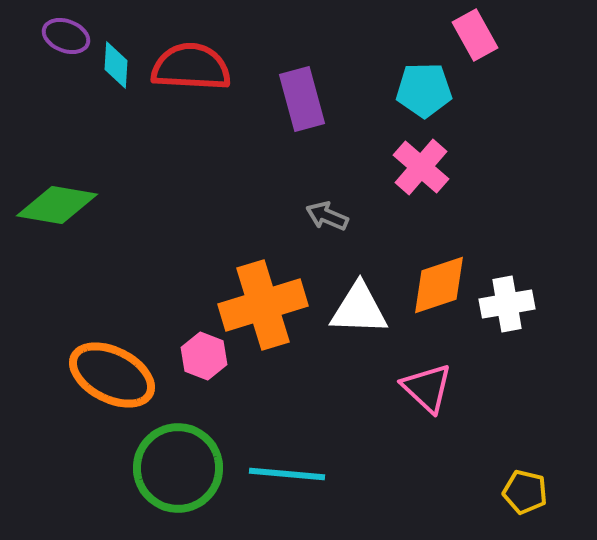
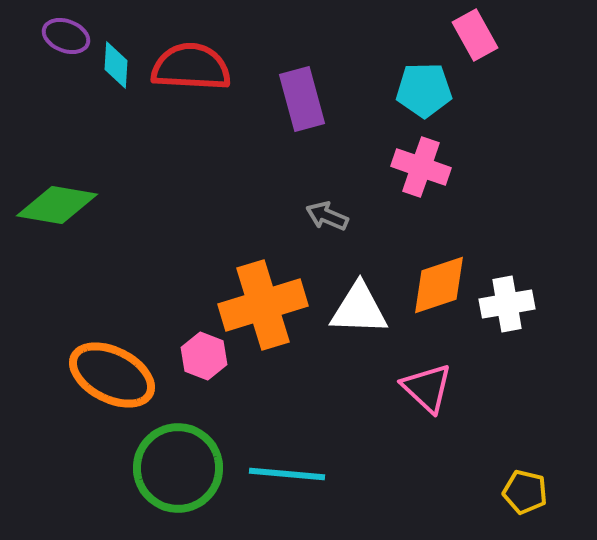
pink cross: rotated 22 degrees counterclockwise
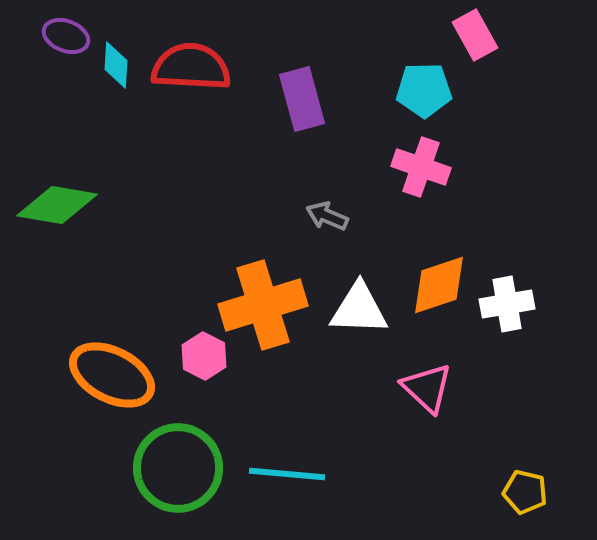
pink hexagon: rotated 6 degrees clockwise
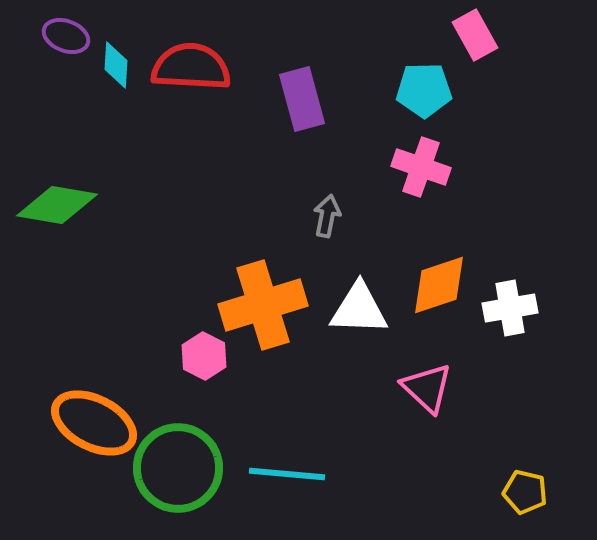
gray arrow: rotated 78 degrees clockwise
white cross: moved 3 px right, 4 px down
orange ellipse: moved 18 px left, 48 px down
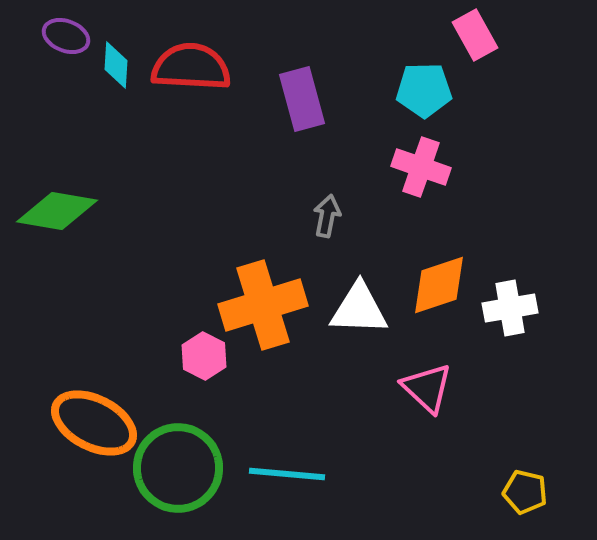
green diamond: moved 6 px down
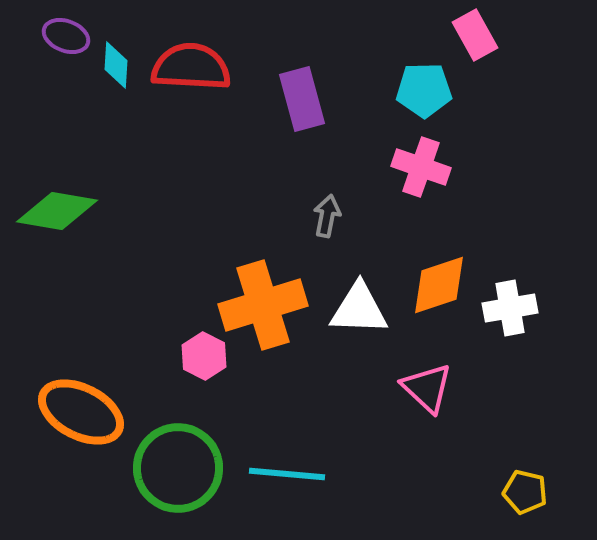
orange ellipse: moved 13 px left, 11 px up
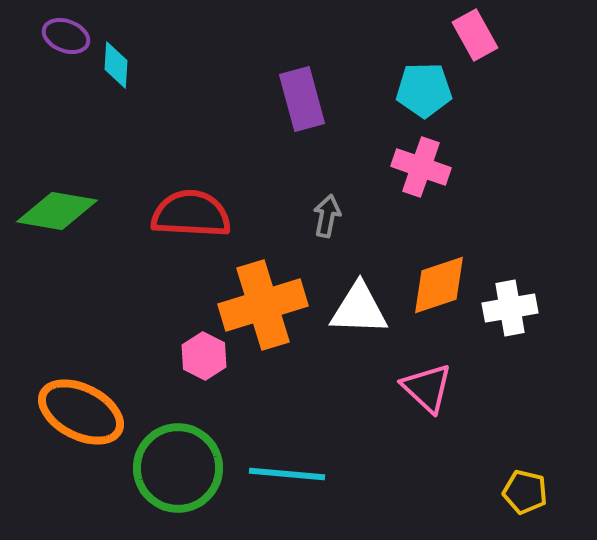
red semicircle: moved 147 px down
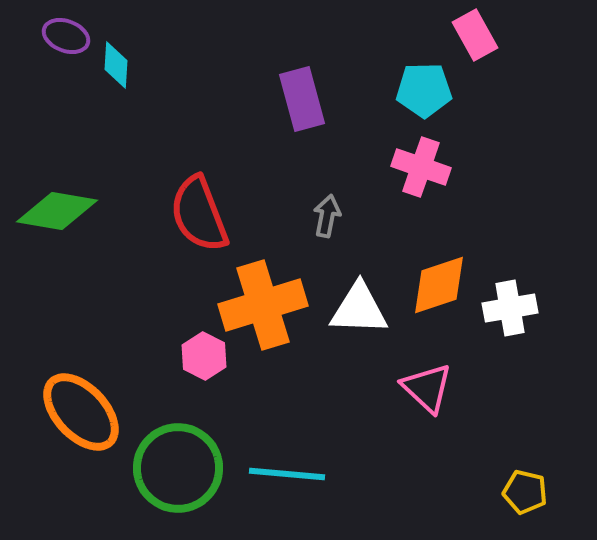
red semicircle: moved 8 px right; rotated 114 degrees counterclockwise
orange ellipse: rotated 20 degrees clockwise
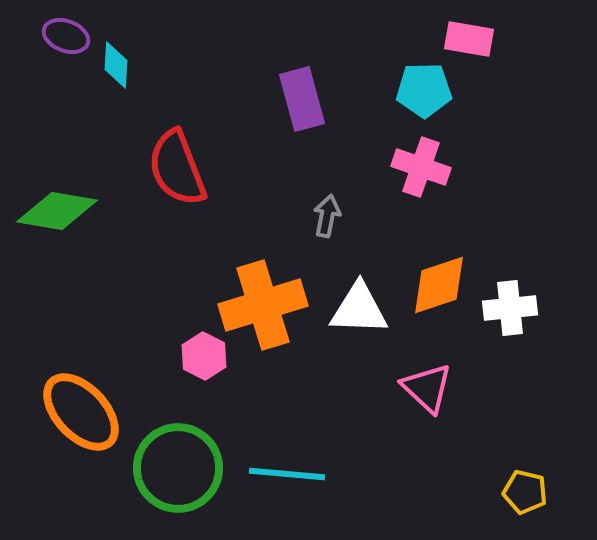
pink rectangle: moved 6 px left, 4 px down; rotated 51 degrees counterclockwise
red semicircle: moved 22 px left, 46 px up
white cross: rotated 4 degrees clockwise
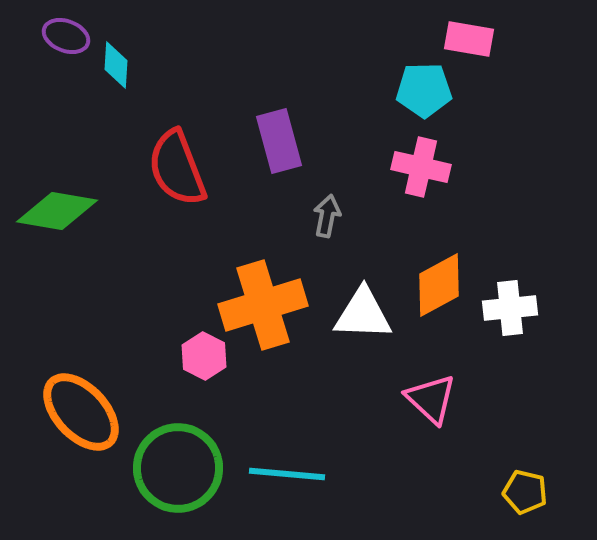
purple rectangle: moved 23 px left, 42 px down
pink cross: rotated 6 degrees counterclockwise
orange diamond: rotated 10 degrees counterclockwise
white triangle: moved 4 px right, 5 px down
pink triangle: moved 4 px right, 11 px down
